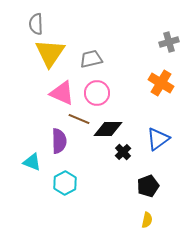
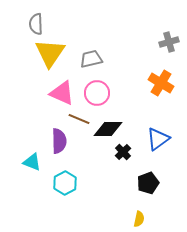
black pentagon: moved 3 px up
yellow semicircle: moved 8 px left, 1 px up
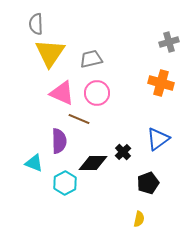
orange cross: rotated 15 degrees counterclockwise
black diamond: moved 15 px left, 34 px down
cyan triangle: moved 2 px right, 1 px down
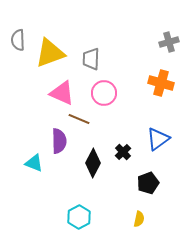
gray semicircle: moved 18 px left, 16 px down
yellow triangle: rotated 36 degrees clockwise
gray trapezoid: rotated 75 degrees counterclockwise
pink circle: moved 7 px right
black diamond: rotated 64 degrees counterclockwise
cyan hexagon: moved 14 px right, 34 px down
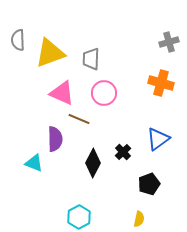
purple semicircle: moved 4 px left, 2 px up
black pentagon: moved 1 px right, 1 px down
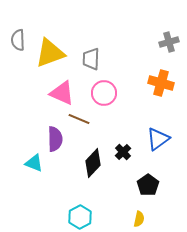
black diamond: rotated 16 degrees clockwise
black pentagon: moved 1 px left, 1 px down; rotated 15 degrees counterclockwise
cyan hexagon: moved 1 px right
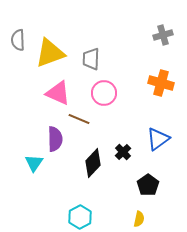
gray cross: moved 6 px left, 7 px up
pink triangle: moved 4 px left
cyan triangle: rotated 42 degrees clockwise
